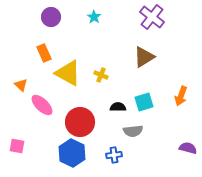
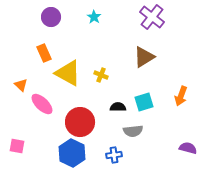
pink ellipse: moved 1 px up
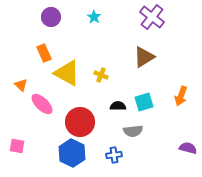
yellow triangle: moved 1 px left
black semicircle: moved 1 px up
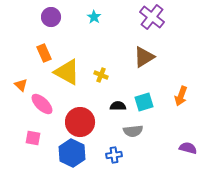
yellow triangle: moved 1 px up
pink square: moved 16 px right, 8 px up
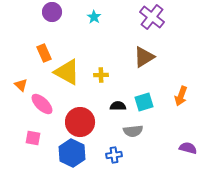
purple circle: moved 1 px right, 5 px up
yellow cross: rotated 24 degrees counterclockwise
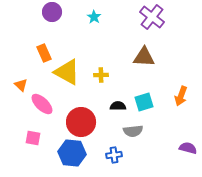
brown triangle: rotated 35 degrees clockwise
red circle: moved 1 px right
blue hexagon: rotated 20 degrees counterclockwise
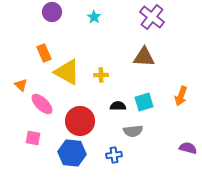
red circle: moved 1 px left, 1 px up
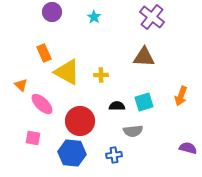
black semicircle: moved 1 px left
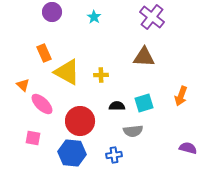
orange triangle: moved 2 px right
cyan square: moved 1 px down
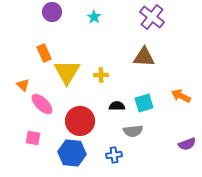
yellow triangle: rotated 32 degrees clockwise
orange arrow: rotated 96 degrees clockwise
purple semicircle: moved 1 px left, 4 px up; rotated 144 degrees clockwise
